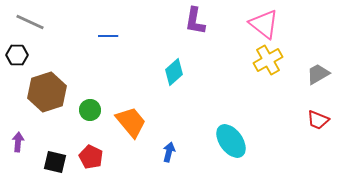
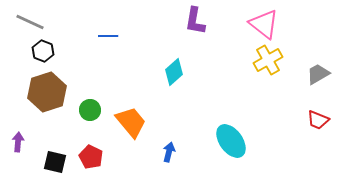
black hexagon: moved 26 px right, 4 px up; rotated 20 degrees clockwise
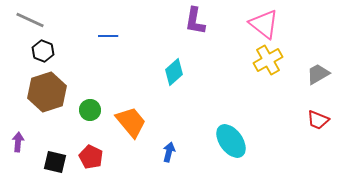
gray line: moved 2 px up
